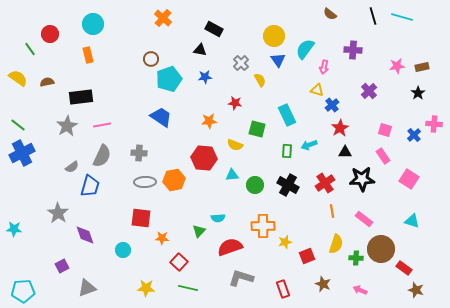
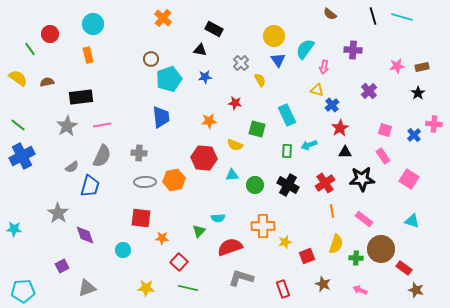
blue trapezoid at (161, 117): rotated 50 degrees clockwise
blue cross at (22, 153): moved 3 px down
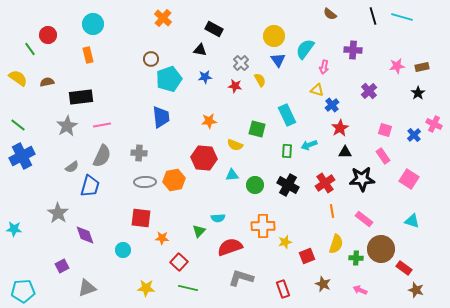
red circle at (50, 34): moved 2 px left, 1 px down
red star at (235, 103): moved 17 px up
pink cross at (434, 124): rotated 21 degrees clockwise
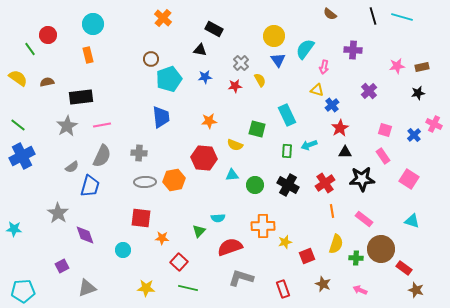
red star at (235, 86): rotated 16 degrees counterclockwise
black star at (418, 93): rotated 24 degrees clockwise
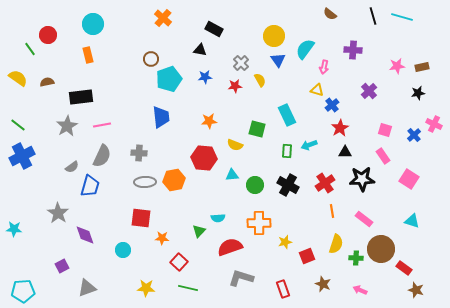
orange cross at (263, 226): moved 4 px left, 3 px up
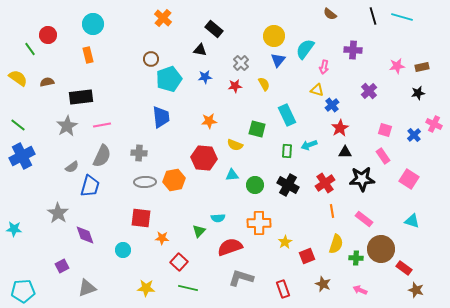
black rectangle at (214, 29): rotated 12 degrees clockwise
blue triangle at (278, 60): rotated 14 degrees clockwise
yellow semicircle at (260, 80): moved 4 px right, 4 px down
yellow star at (285, 242): rotated 16 degrees counterclockwise
